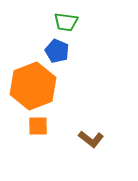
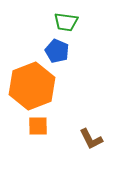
orange hexagon: moved 1 px left
brown L-shape: rotated 25 degrees clockwise
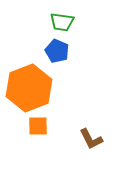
green trapezoid: moved 4 px left
orange hexagon: moved 3 px left, 2 px down
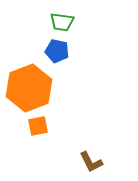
blue pentagon: rotated 10 degrees counterclockwise
orange square: rotated 10 degrees counterclockwise
brown L-shape: moved 23 px down
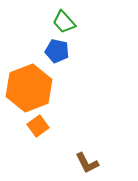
green trapezoid: moved 2 px right; rotated 40 degrees clockwise
orange square: rotated 25 degrees counterclockwise
brown L-shape: moved 4 px left, 1 px down
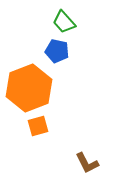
orange square: rotated 20 degrees clockwise
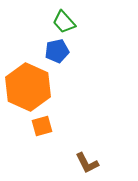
blue pentagon: rotated 25 degrees counterclockwise
orange hexagon: moved 1 px left, 1 px up; rotated 15 degrees counterclockwise
orange square: moved 4 px right
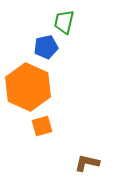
green trapezoid: rotated 55 degrees clockwise
blue pentagon: moved 11 px left, 4 px up
brown L-shape: rotated 130 degrees clockwise
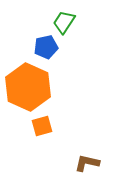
green trapezoid: rotated 20 degrees clockwise
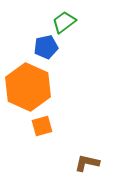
green trapezoid: rotated 20 degrees clockwise
